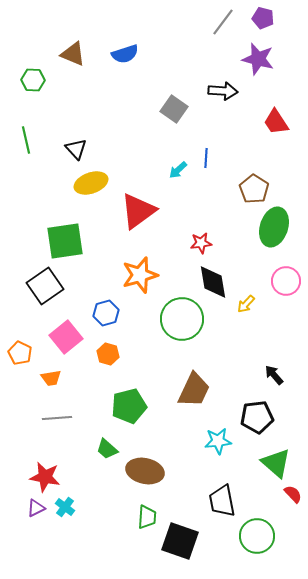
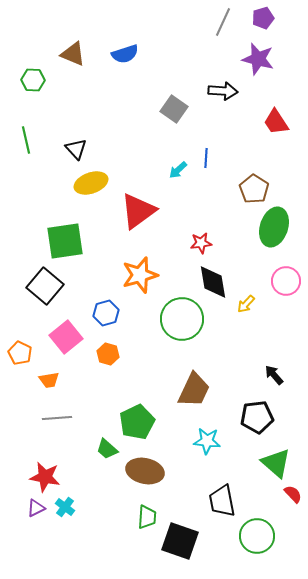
purple pentagon at (263, 18): rotated 30 degrees counterclockwise
gray line at (223, 22): rotated 12 degrees counterclockwise
black square at (45, 286): rotated 15 degrees counterclockwise
orange trapezoid at (51, 378): moved 2 px left, 2 px down
green pentagon at (129, 406): moved 8 px right, 16 px down; rotated 12 degrees counterclockwise
cyan star at (218, 441): moved 11 px left; rotated 12 degrees clockwise
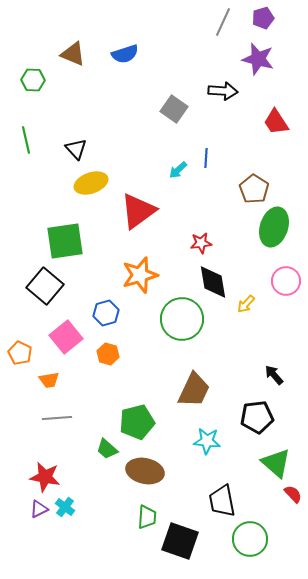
green pentagon at (137, 422): rotated 12 degrees clockwise
purple triangle at (36, 508): moved 3 px right, 1 px down
green circle at (257, 536): moved 7 px left, 3 px down
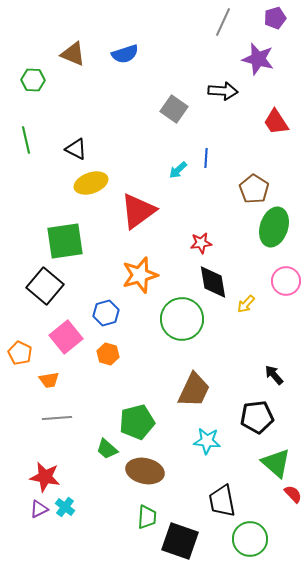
purple pentagon at (263, 18): moved 12 px right
black triangle at (76, 149): rotated 20 degrees counterclockwise
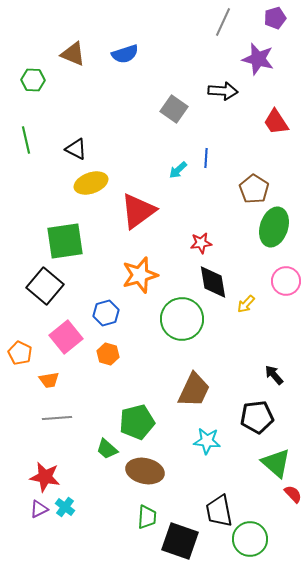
black trapezoid at (222, 501): moved 3 px left, 10 px down
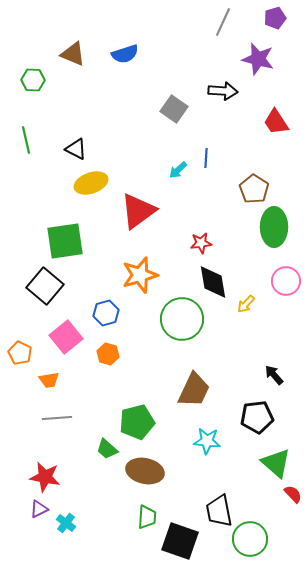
green ellipse at (274, 227): rotated 18 degrees counterclockwise
cyan cross at (65, 507): moved 1 px right, 16 px down
